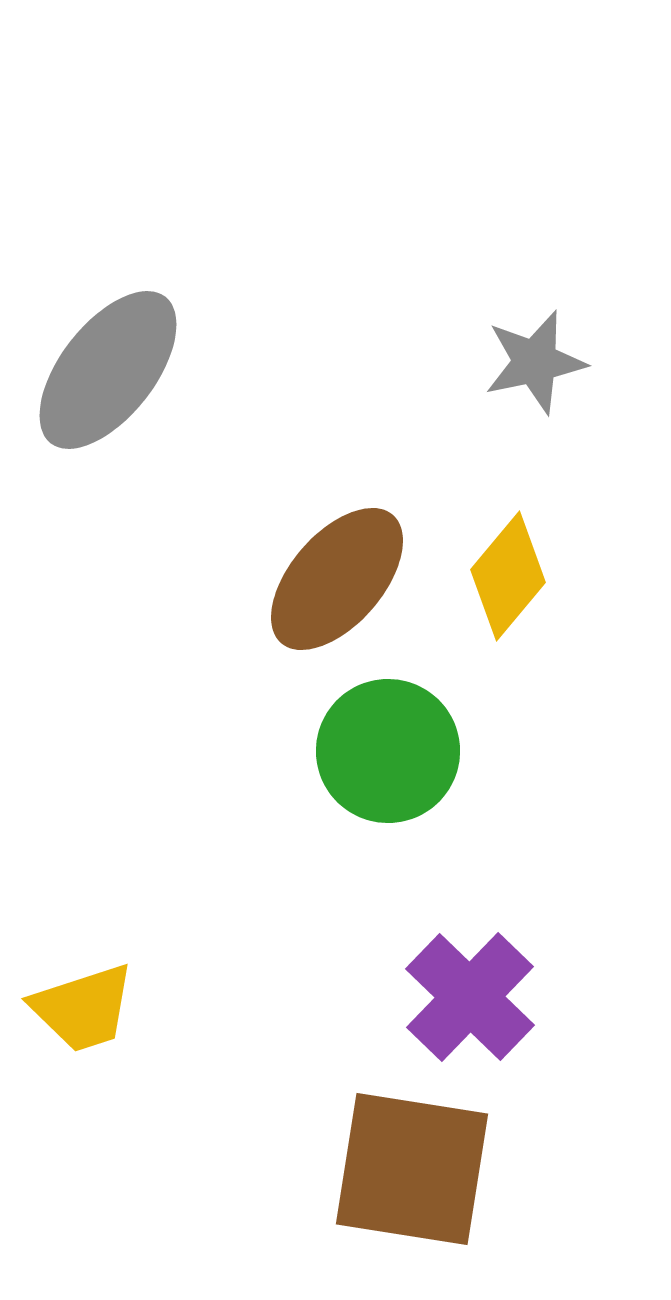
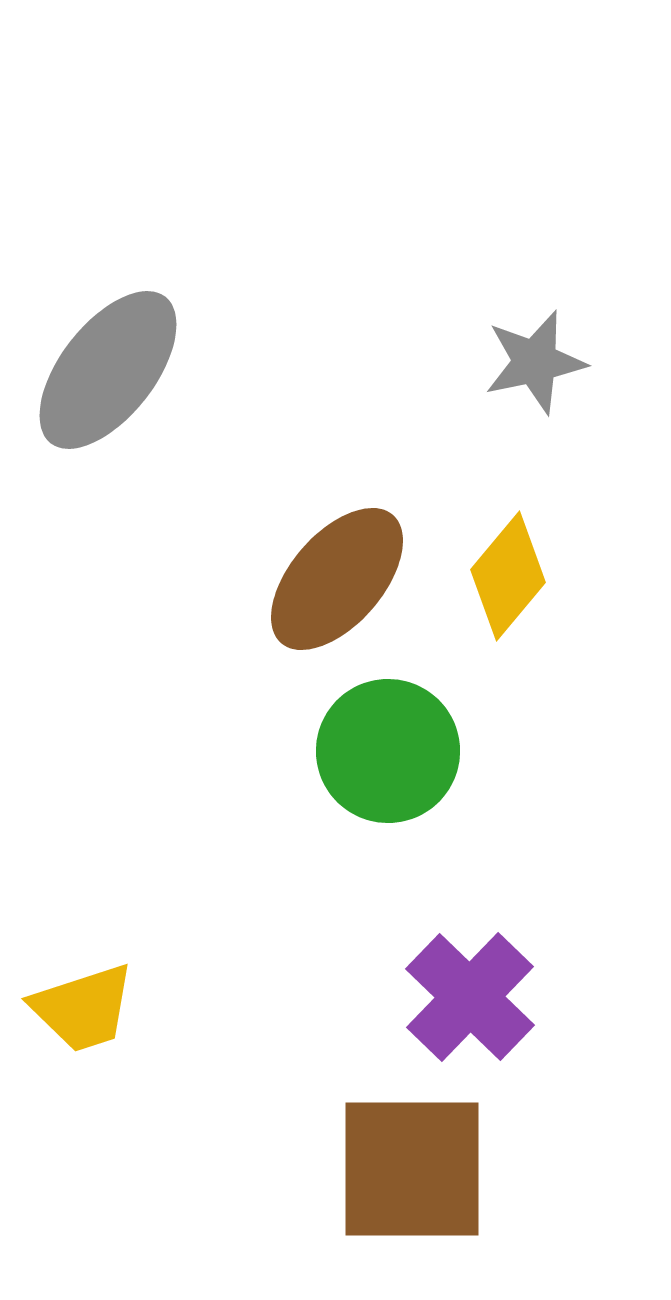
brown square: rotated 9 degrees counterclockwise
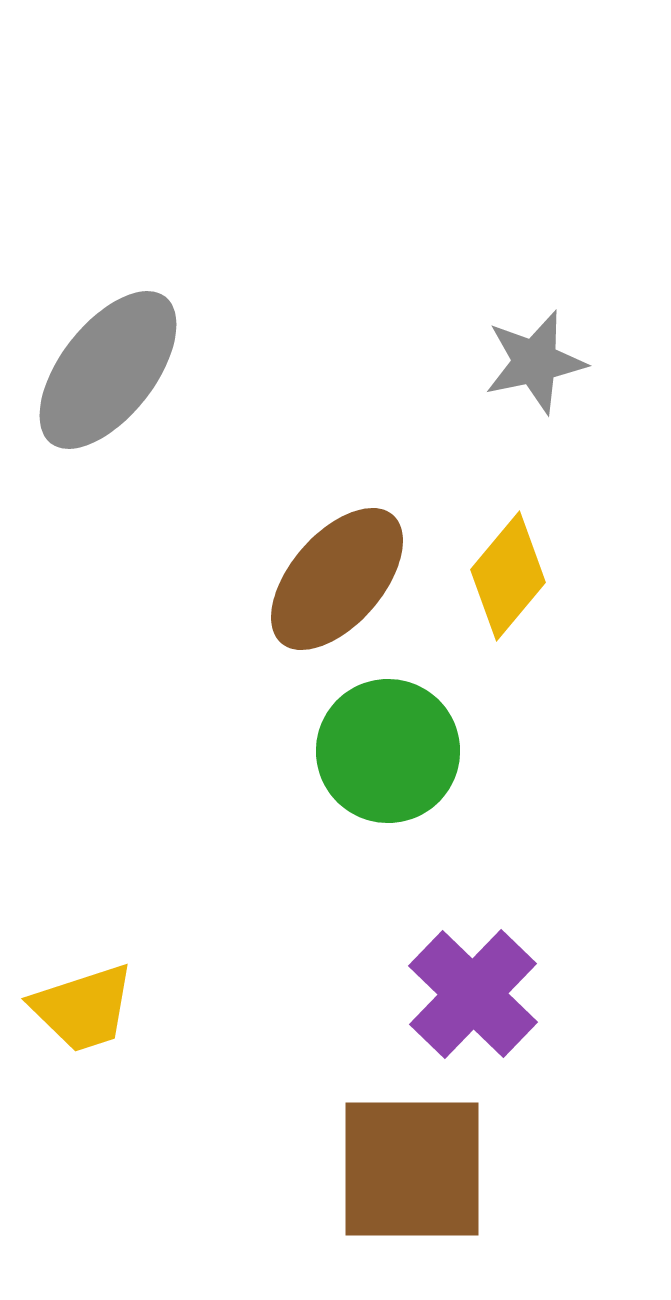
purple cross: moved 3 px right, 3 px up
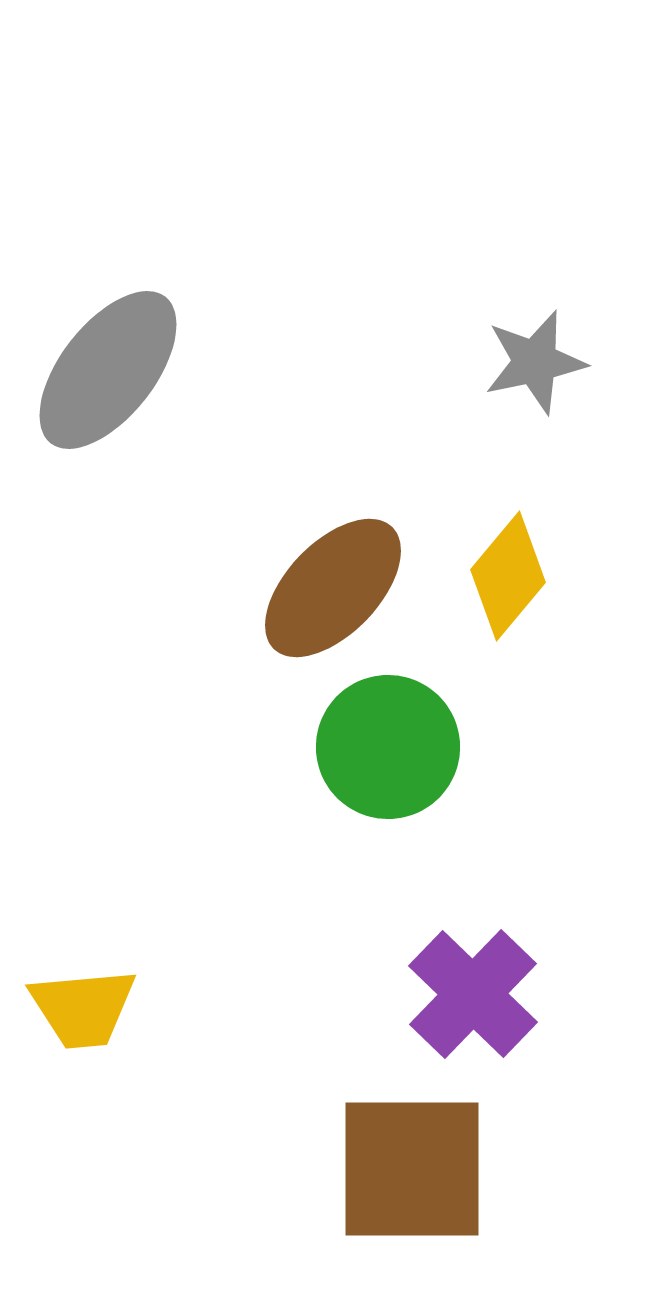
brown ellipse: moved 4 px left, 9 px down; rotated 3 degrees clockwise
green circle: moved 4 px up
yellow trapezoid: rotated 13 degrees clockwise
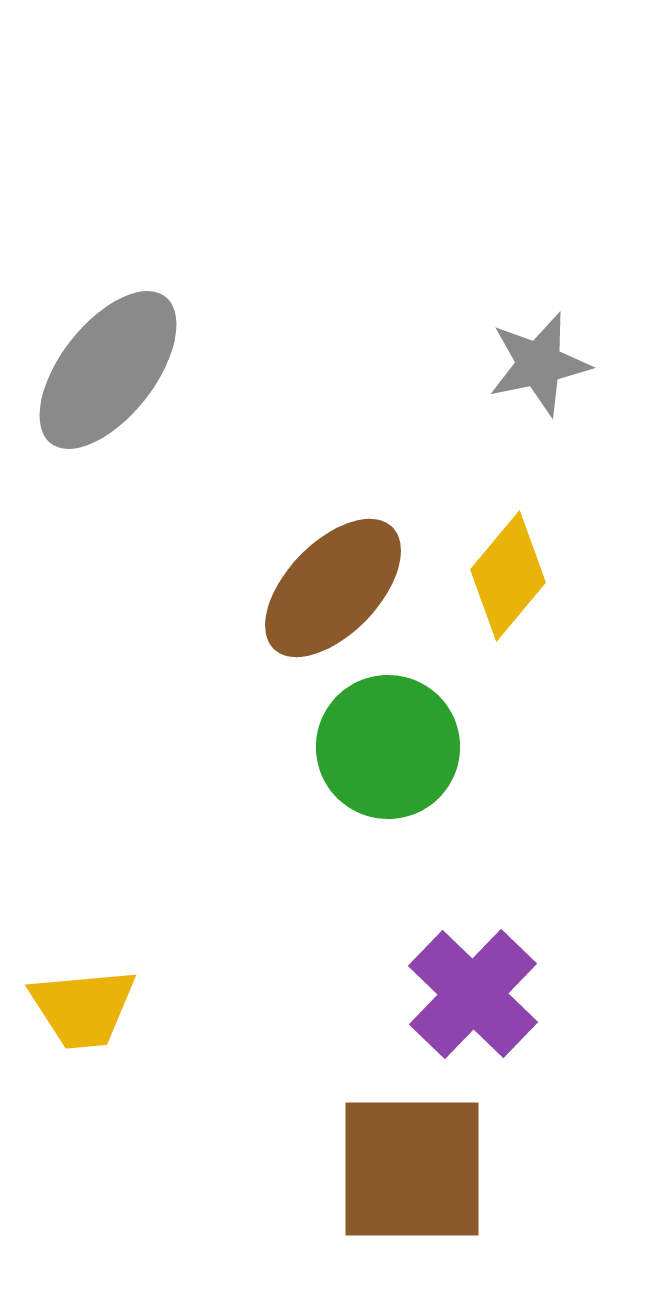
gray star: moved 4 px right, 2 px down
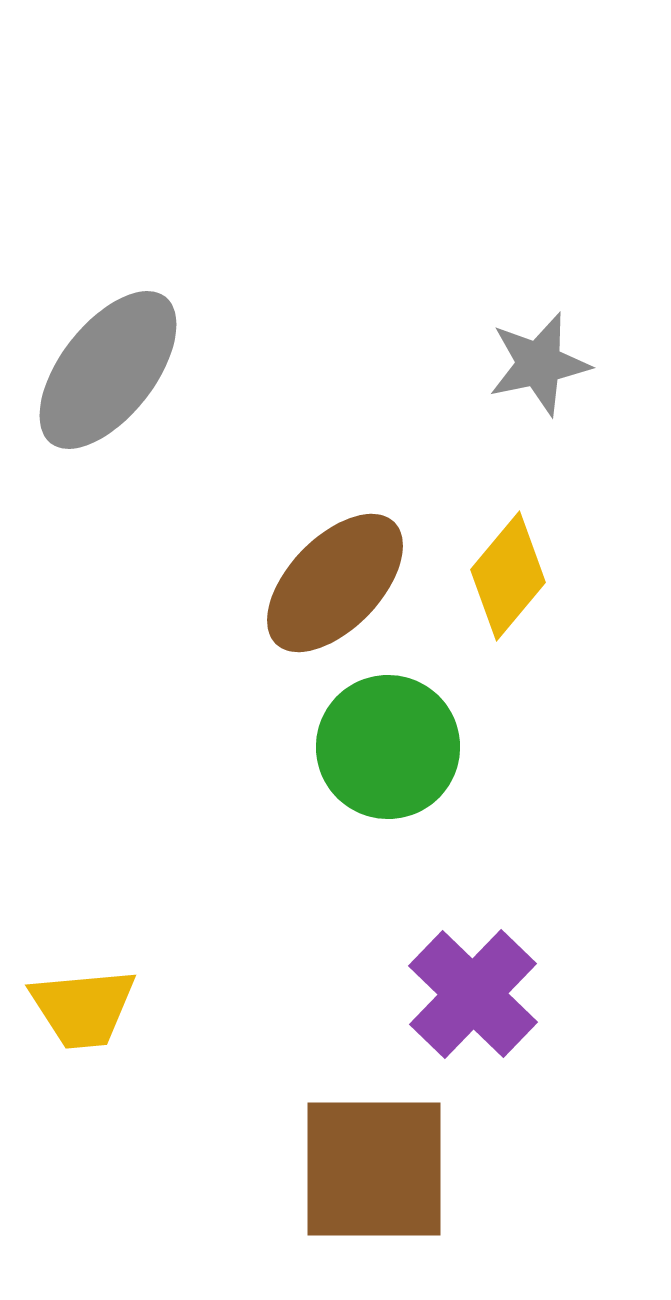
brown ellipse: moved 2 px right, 5 px up
brown square: moved 38 px left
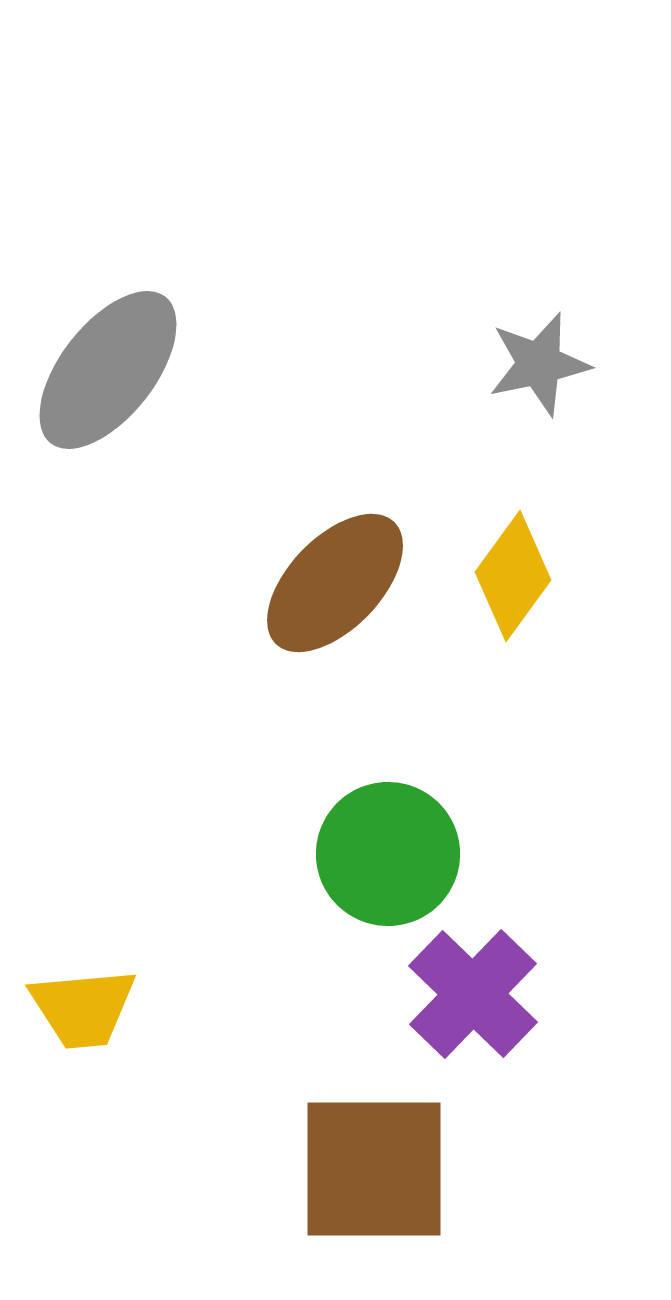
yellow diamond: moved 5 px right; rotated 4 degrees counterclockwise
green circle: moved 107 px down
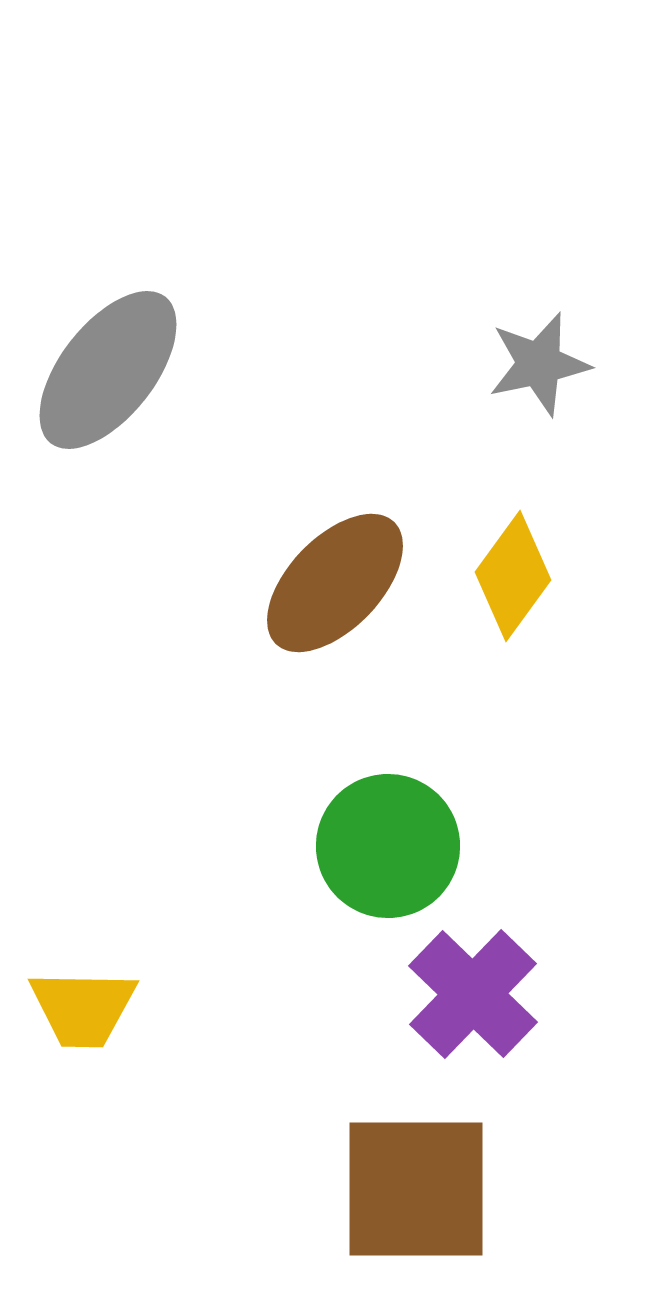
green circle: moved 8 px up
yellow trapezoid: rotated 6 degrees clockwise
brown square: moved 42 px right, 20 px down
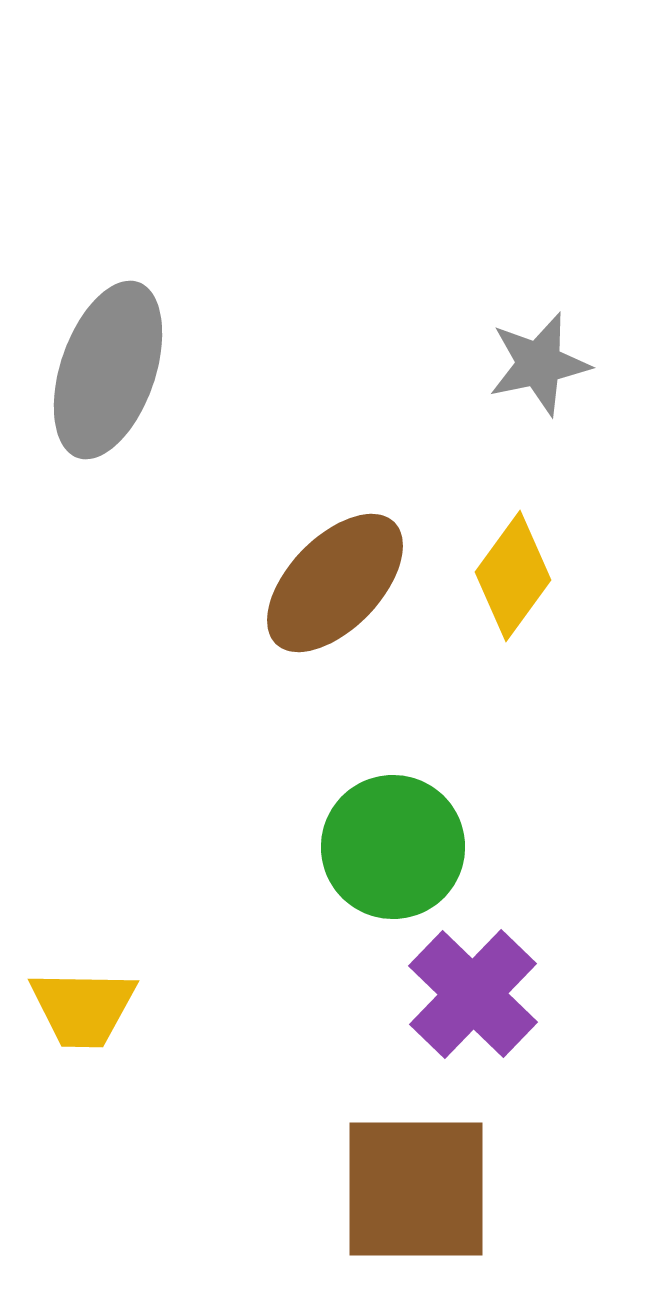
gray ellipse: rotated 19 degrees counterclockwise
green circle: moved 5 px right, 1 px down
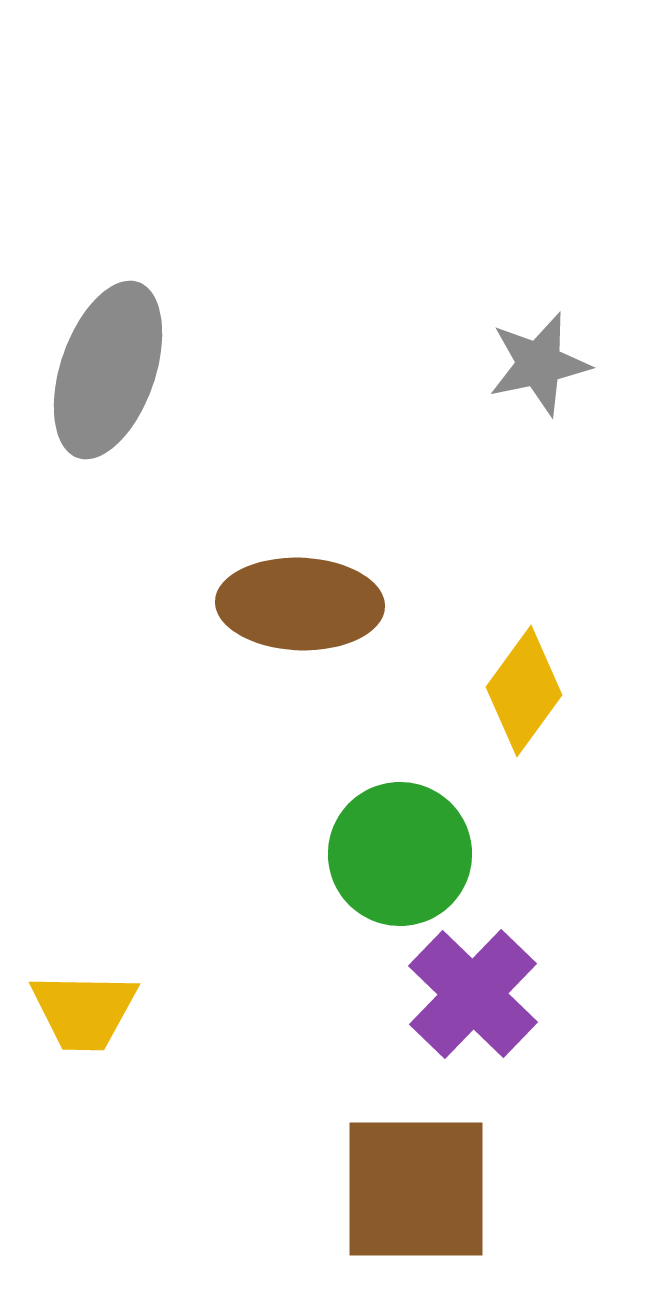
yellow diamond: moved 11 px right, 115 px down
brown ellipse: moved 35 px left, 21 px down; rotated 48 degrees clockwise
green circle: moved 7 px right, 7 px down
yellow trapezoid: moved 1 px right, 3 px down
